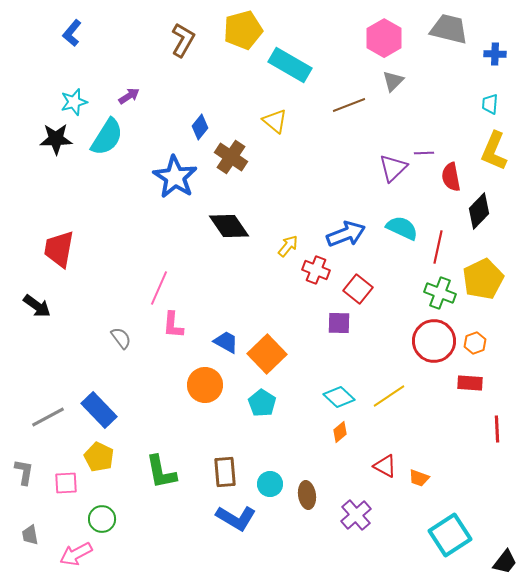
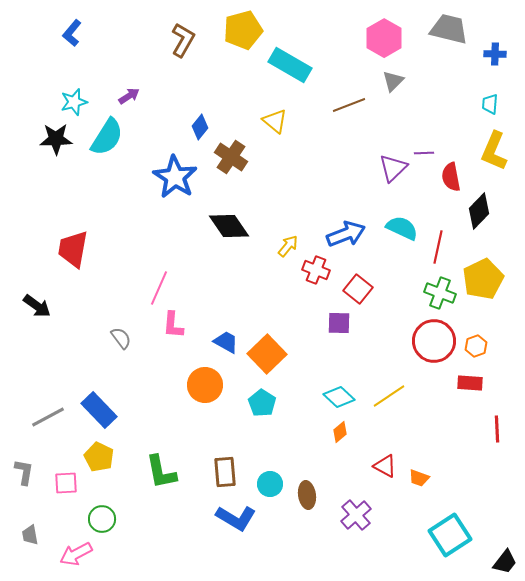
red trapezoid at (59, 249): moved 14 px right
orange hexagon at (475, 343): moved 1 px right, 3 px down
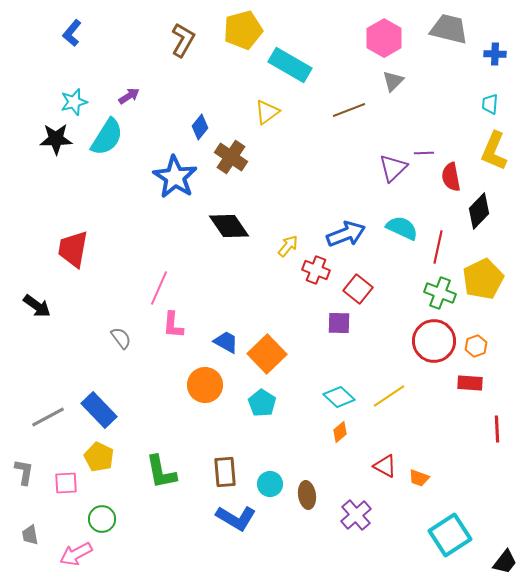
brown line at (349, 105): moved 5 px down
yellow triangle at (275, 121): moved 8 px left, 9 px up; rotated 44 degrees clockwise
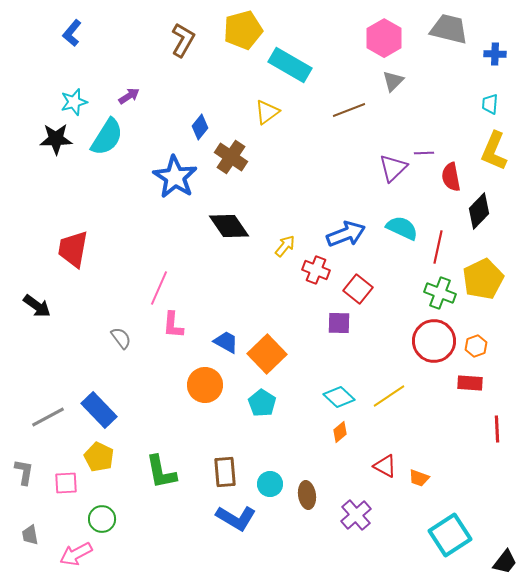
yellow arrow at (288, 246): moved 3 px left
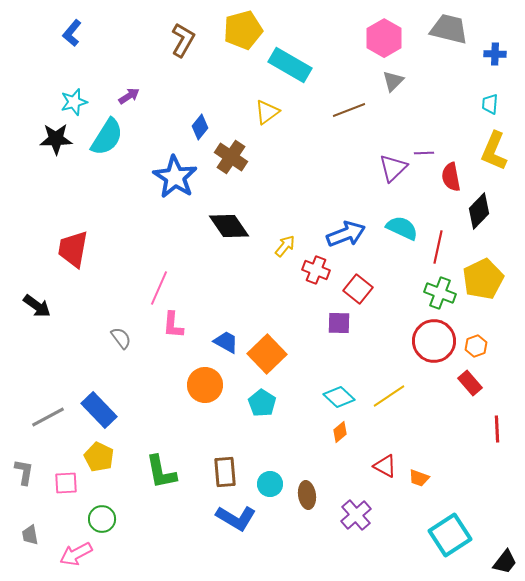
red rectangle at (470, 383): rotated 45 degrees clockwise
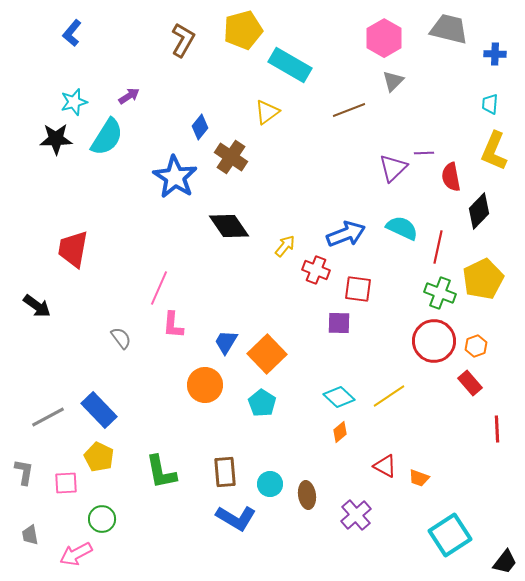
red square at (358, 289): rotated 32 degrees counterclockwise
blue trapezoid at (226, 342): rotated 88 degrees counterclockwise
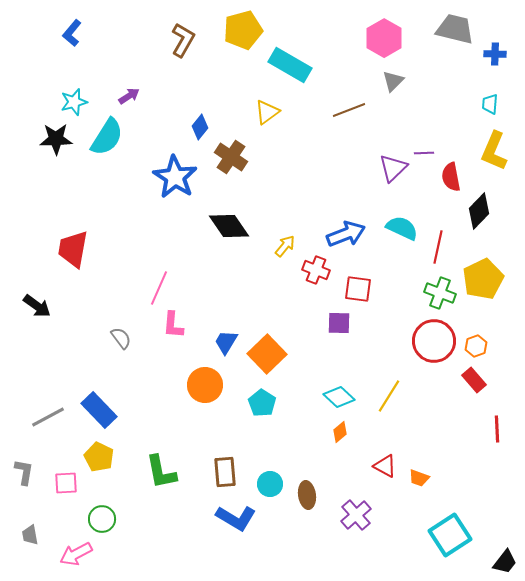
gray trapezoid at (449, 29): moved 6 px right
red rectangle at (470, 383): moved 4 px right, 3 px up
yellow line at (389, 396): rotated 24 degrees counterclockwise
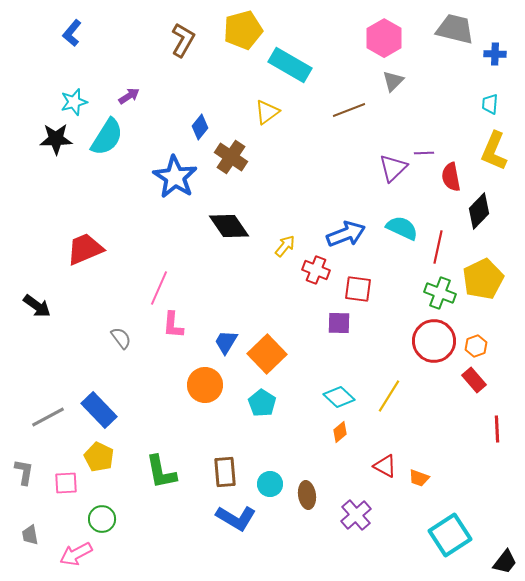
red trapezoid at (73, 249): moved 12 px right; rotated 57 degrees clockwise
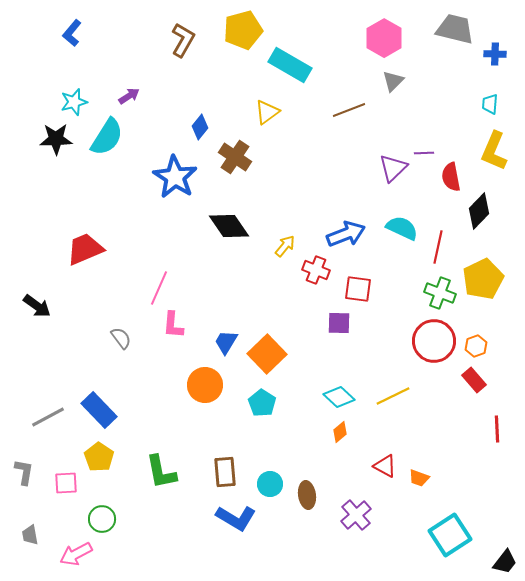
brown cross at (231, 157): moved 4 px right
yellow line at (389, 396): moved 4 px right; rotated 32 degrees clockwise
yellow pentagon at (99, 457): rotated 8 degrees clockwise
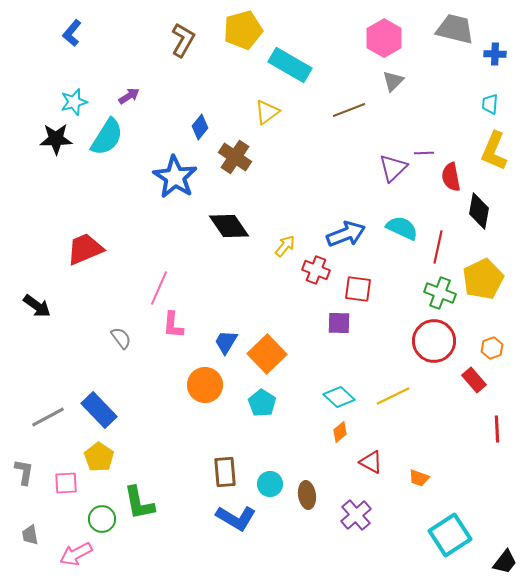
black diamond at (479, 211): rotated 33 degrees counterclockwise
orange hexagon at (476, 346): moved 16 px right, 2 px down
red triangle at (385, 466): moved 14 px left, 4 px up
green L-shape at (161, 472): moved 22 px left, 31 px down
